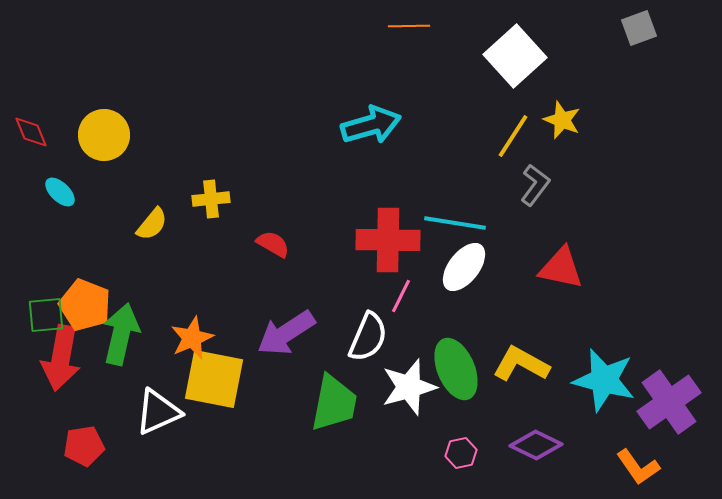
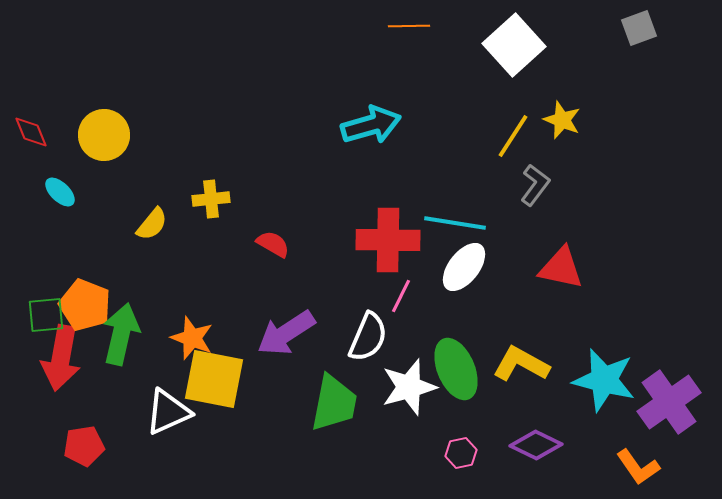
white square: moved 1 px left, 11 px up
orange star: rotated 27 degrees counterclockwise
white triangle: moved 10 px right
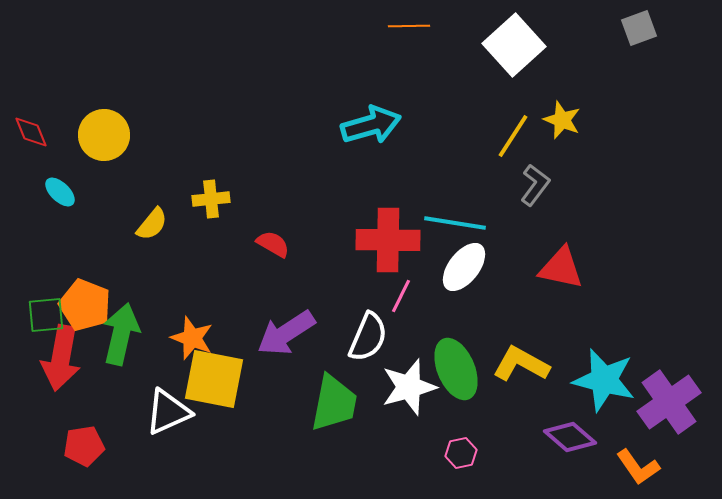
purple diamond: moved 34 px right, 8 px up; rotated 15 degrees clockwise
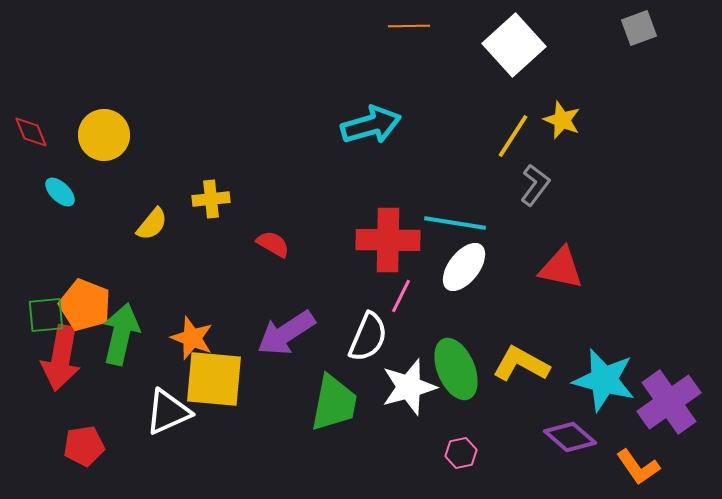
yellow square: rotated 6 degrees counterclockwise
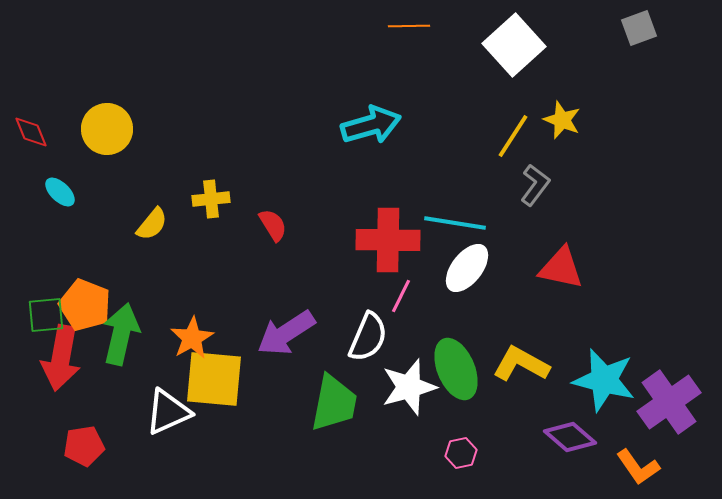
yellow circle: moved 3 px right, 6 px up
red semicircle: moved 19 px up; rotated 28 degrees clockwise
white ellipse: moved 3 px right, 1 px down
orange star: rotated 21 degrees clockwise
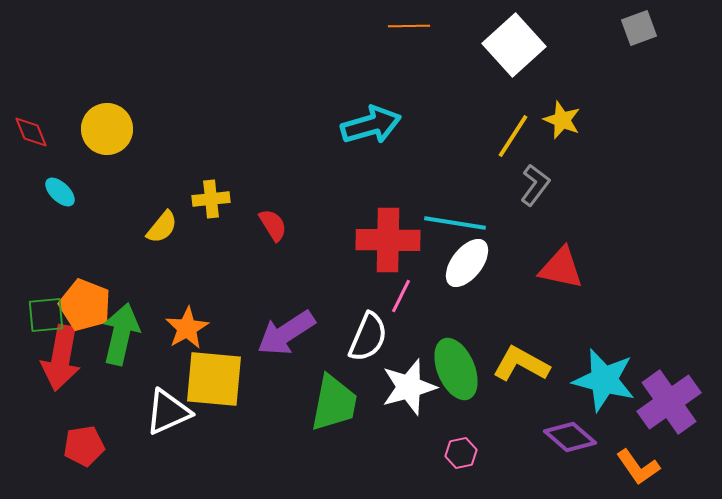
yellow semicircle: moved 10 px right, 3 px down
white ellipse: moved 5 px up
orange star: moved 5 px left, 10 px up
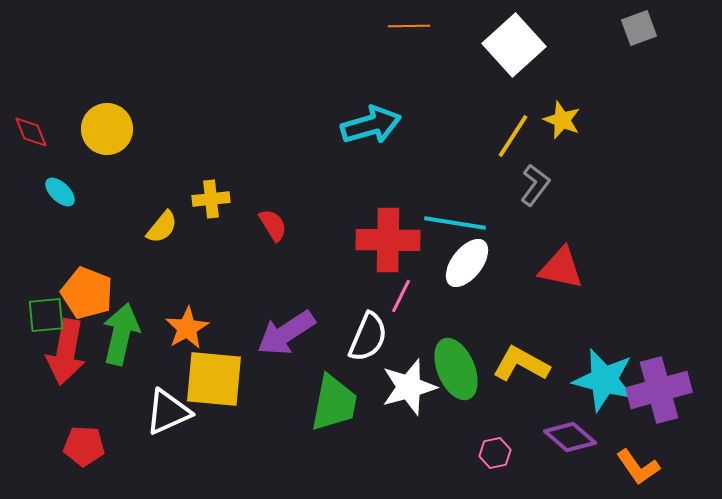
orange pentagon: moved 2 px right, 12 px up
red arrow: moved 5 px right, 6 px up
purple cross: moved 10 px left, 12 px up; rotated 20 degrees clockwise
red pentagon: rotated 12 degrees clockwise
pink hexagon: moved 34 px right
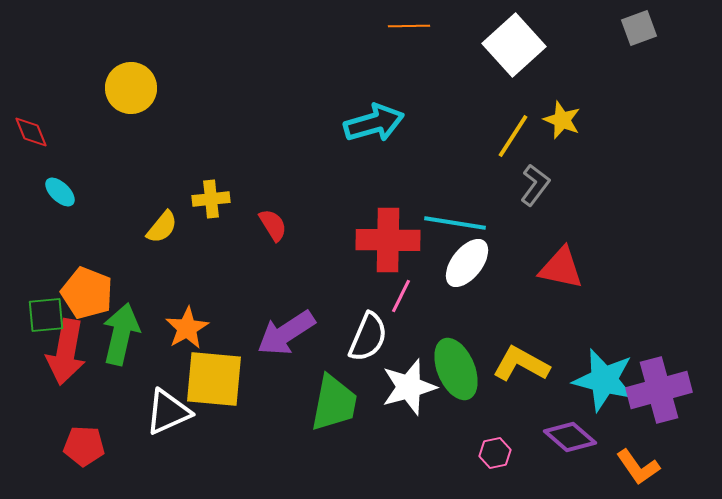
cyan arrow: moved 3 px right, 2 px up
yellow circle: moved 24 px right, 41 px up
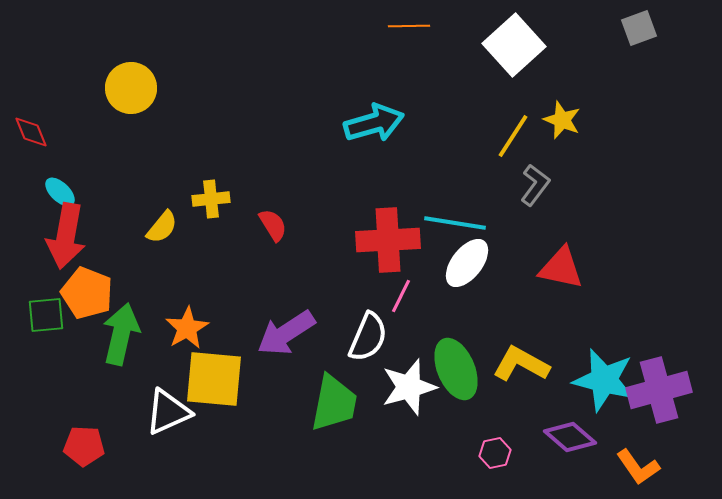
red cross: rotated 4 degrees counterclockwise
red arrow: moved 116 px up
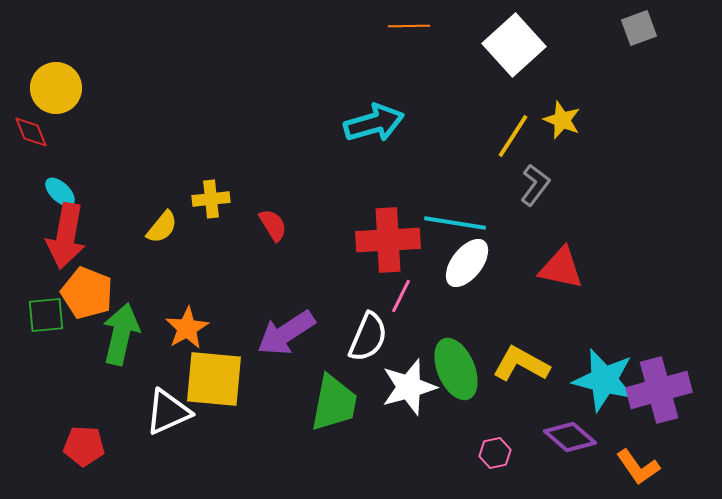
yellow circle: moved 75 px left
